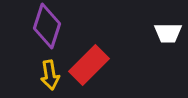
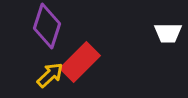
red rectangle: moved 9 px left, 3 px up
yellow arrow: rotated 124 degrees counterclockwise
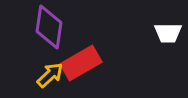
purple diamond: moved 2 px right, 1 px down; rotated 9 degrees counterclockwise
red rectangle: moved 1 px right, 1 px down; rotated 15 degrees clockwise
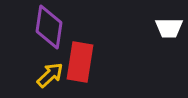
white trapezoid: moved 1 px right, 5 px up
red rectangle: moved 1 px left, 1 px up; rotated 51 degrees counterclockwise
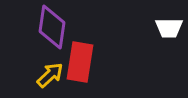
purple diamond: moved 3 px right
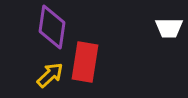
red rectangle: moved 5 px right
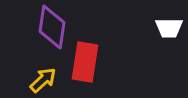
yellow arrow: moved 7 px left, 5 px down
